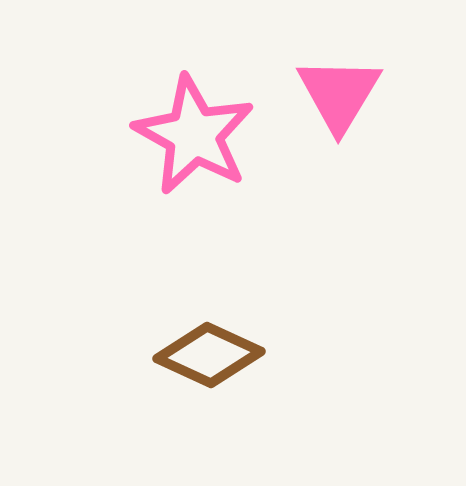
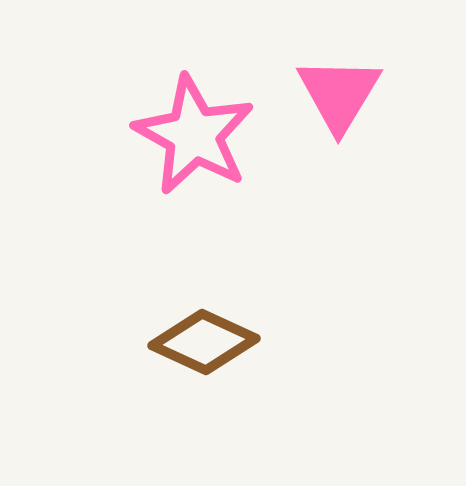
brown diamond: moved 5 px left, 13 px up
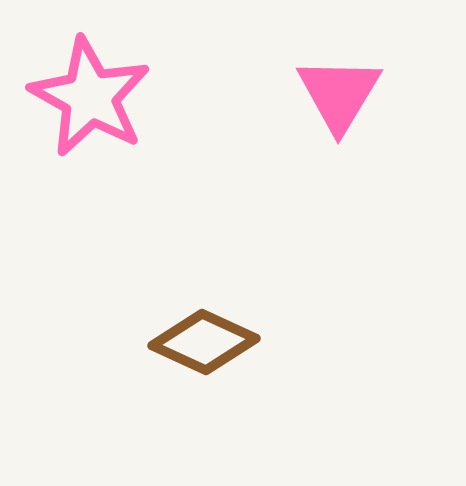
pink star: moved 104 px left, 38 px up
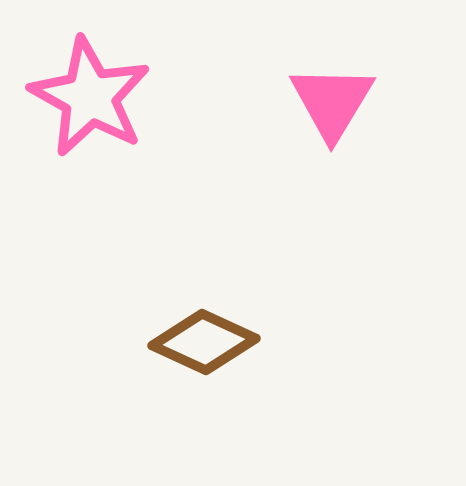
pink triangle: moved 7 px left, 8 px down
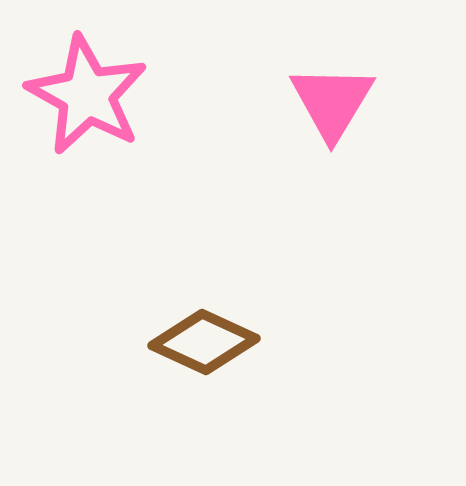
pink star: moved 3 px left, 2 px up
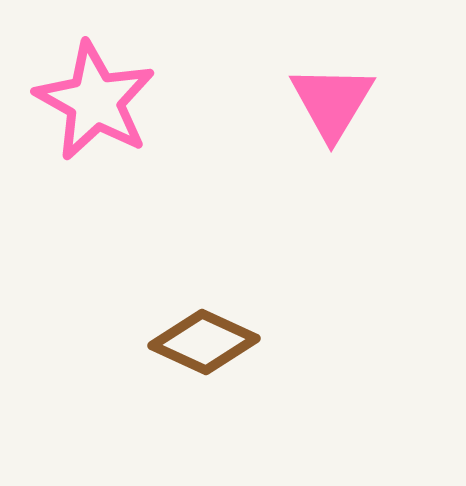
pink star: moved 8 px right, 6 px down
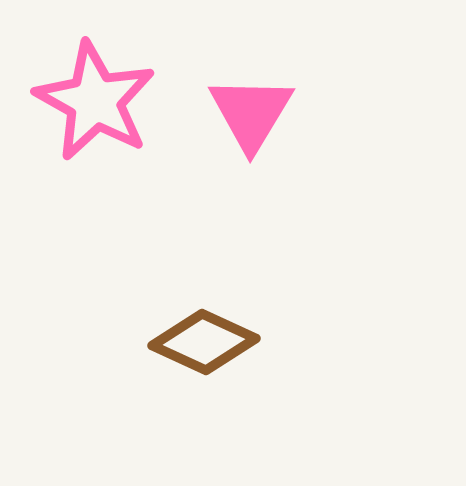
pink triangle: moved 81 px left, 11 px down
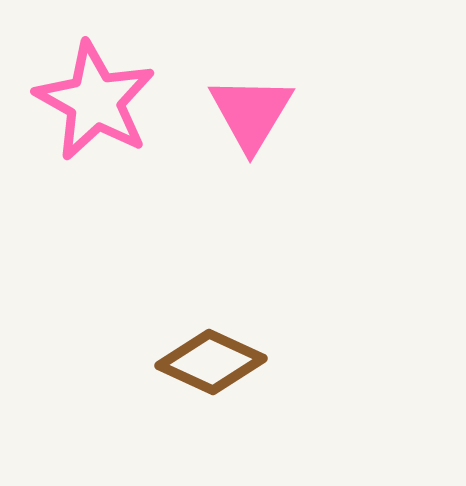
brown diamond: moved 7 px right, 20 px down
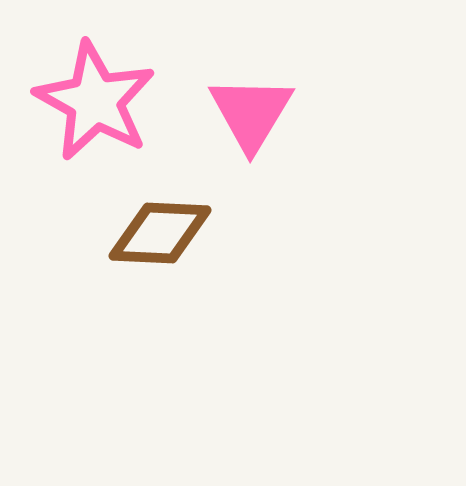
brown diamond: moved 51 px left, 129 px up; rotated 22 degrees counterclockwise
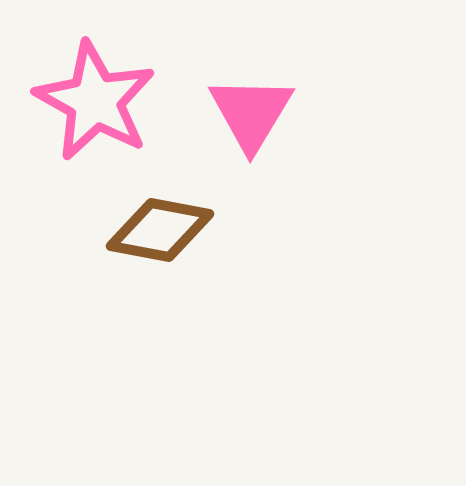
brown diamond: moved 3 px up; rotated 8 degrees clockwise
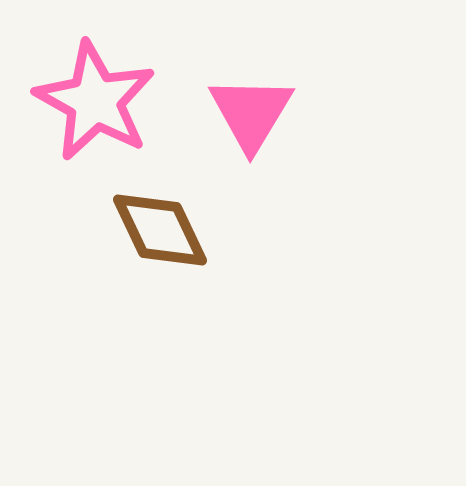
brown diamond: rotated 54 degrees clockwise
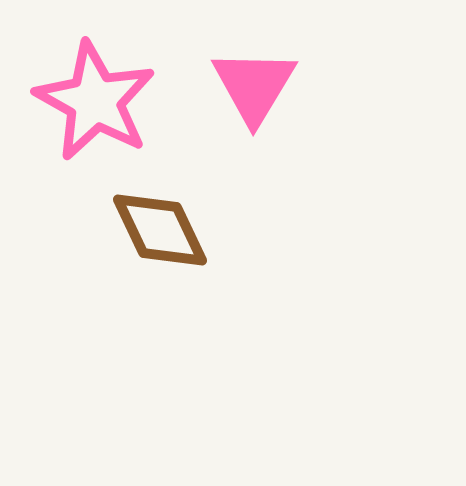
pink triangle: moved 3 px right, 27 px up
